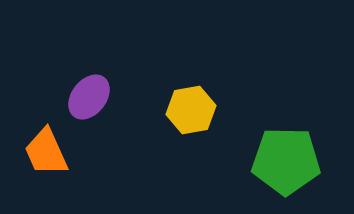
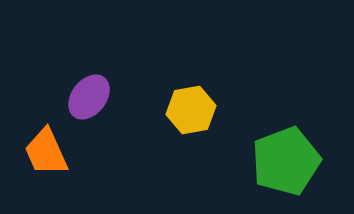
green pentagon: rotated 22 degrees counterclockwise
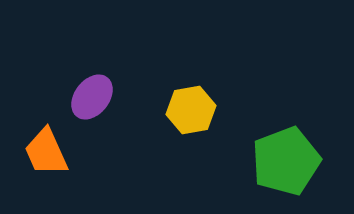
purple ellipse: moved 3 px right
